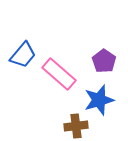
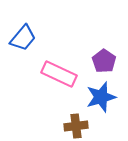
blue trapezoid: moved 17 px up
pink rectangle: rotated 16 degrees counterclockwise
blue star: moved 2 px right, 3 px up
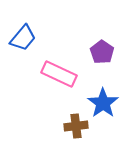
purple pentagon: moved 2 px left, 9 px up
blue star: moved 2 px right, 6 px down; rotated 20 degrees counterclockwise
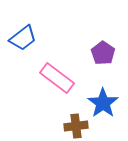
blue trapezoid: rotated 12 degrees clockwise
purple pentagon: moved 1 px right, 1 px down
pink rectangle: moved 2 px left, 4 px down; rotated 12 degrees clockwise
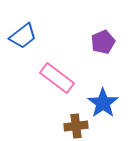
blue trapezoid: moved 2 px up
purple pentagon: moved 11 px up; rotated 15 degrees clockwise
